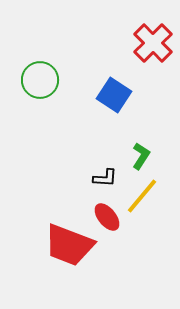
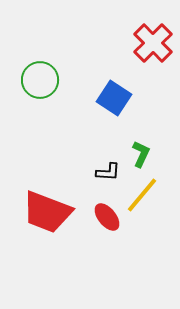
blue square: moved 3 px down
green L-shape: moved 2 px up; rotated 8 degrees counterclockwise
black L-shape: moved 3 px right, 6 px up
yellow line: moved 1 px up
red trapezoid: moved 22 px left, 33 px up
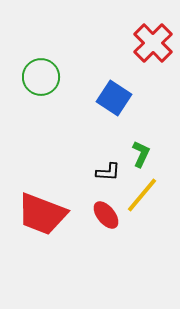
green circle: moved 1 px right, 3 px up
red trapezoid: moved 5 px left, 2 px down
red ellipse: moved 1 px left, 2 px up
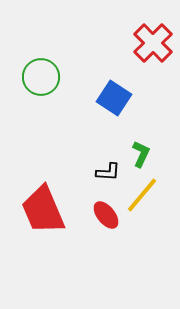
red trapezoid: moved 1 px right, 4 px up; rotated 46 degrees clockwise
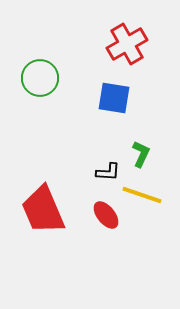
red cross: moved 26 px left, 1 px down; rotated 15 degrees clockwise
green circle: moved 1 px left, 1 px down
blue square: rotated 24 degrees counterclockwise
yellow line: rotated 69 degrees clockwise
